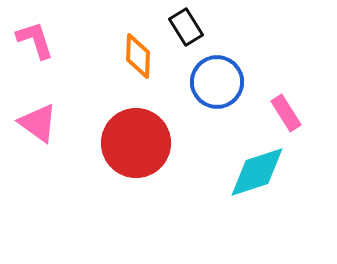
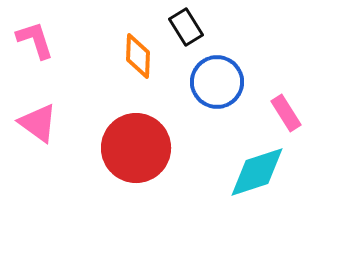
red circle: moved 5 px down
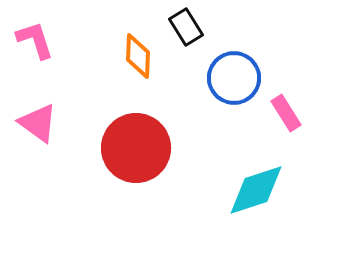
blue circle: moved 17 px right, 4 px up
cyan diamond: moved 1 px left, 18 px down
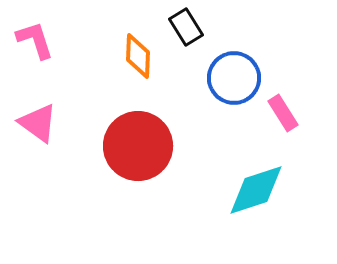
pink rectangle: moved 3 px left
red circle: moved 2 px right, 2 px up
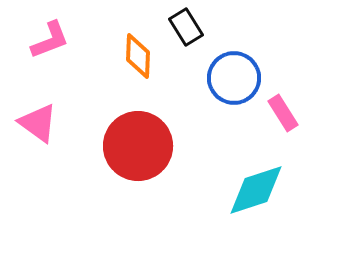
pink L-shape: moved 15 px right; rotated 87 degrees clockwise
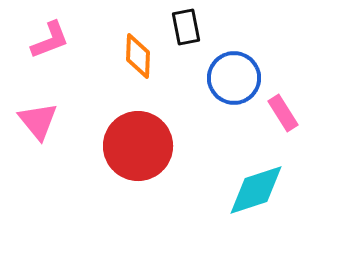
black rectangle: rotated 21 degrees clockwise
pink triangle: moved 2 px up; rotated 15 degrees clockwise
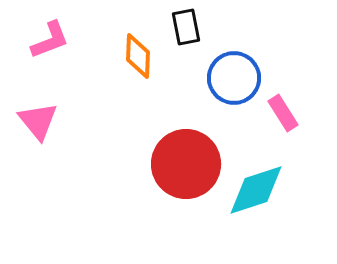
red circle: moved 48 px right, 18 px down
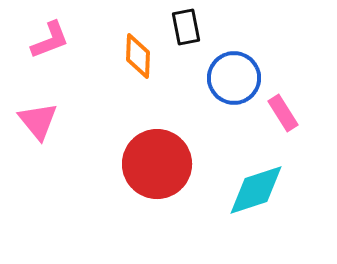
red circle: moved 29 px left
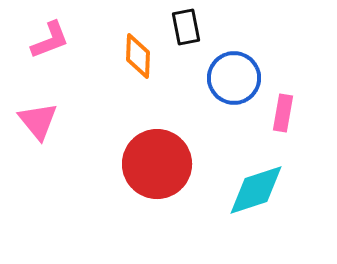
pink rectangle: rotated 42 degrees clockwise
